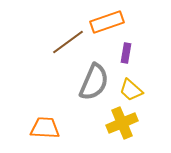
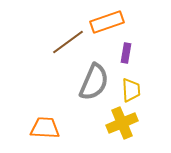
yellow trapezoid: rotated 135 degrees counterclockwise
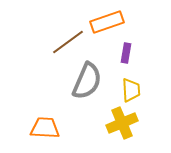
gray semicircle: moved 7 px left, 1 px up
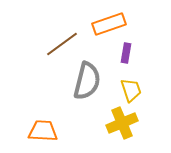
orange rectangle: moved 2 px right, 2 px down
brown line: moved 6 px left, 2 px down
gray semicircle: rotated 9 degrees counterclockwise
yellow trapezoid: rotated 15 degrees counterclockwise
orange trapezoid: moved 2 px left, 3 px down
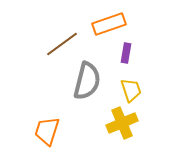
orange trapezoid: moved 4 px right; rotated 76 degrees counterclockwise
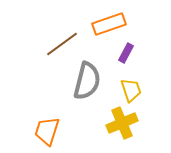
purple rectangle: rotated 18 degrees clockwise
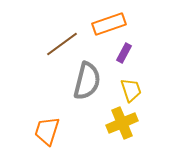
purple rectangle: moved 2 px left
